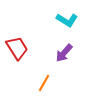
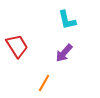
cyan L-shape: rotated 45 degrees clockwise
red trapezoid: moved 2 px up
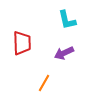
red trapezoid: moved 5 px right, 3 px up; rotated 30 degrees clockwise
purple arrow: rotated 24 degrees clockwise
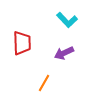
cyan L-shape: rotated 30 degrees counterclockwise
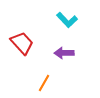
red trapezoid: rotated 40 degrees counterclockwise
purple arrow: rotated 24 degrees clockwise
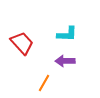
cyan L-shape: moved 14 px down; rotated 45 degrees counterclockwise
purple arrow: moved 1 px right, 8 px down
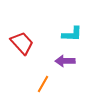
cyan L-shape: moved 5 px right
orange line: moved 1 px left, 1 px down
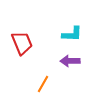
red trapezoid: rotated 20 degrees clockwise
purple arrow: moved 5 px right
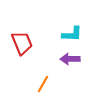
purple arrow: moved 2 px up
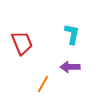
cyan L-shape: rotated 80 degrees counterclockwise
purple arrow: moved 8 px down
